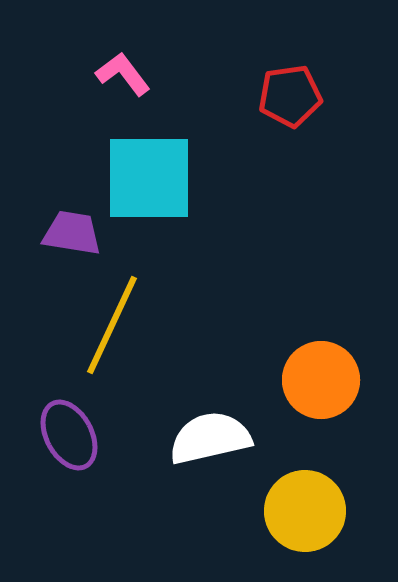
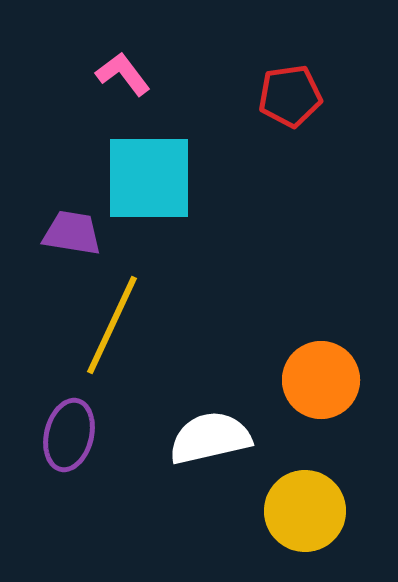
purple ellipse: rotated 42 degrees clockwise
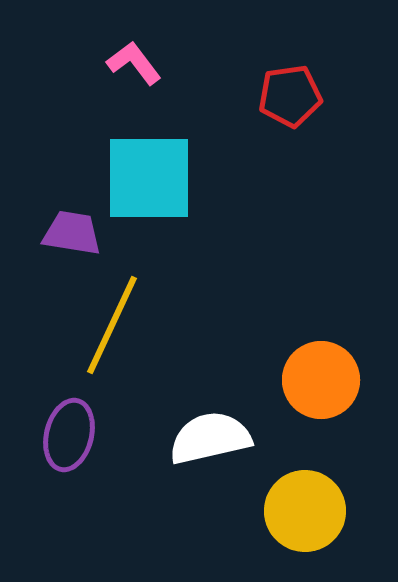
pink L-shape: moved 11 px right, 11 px up
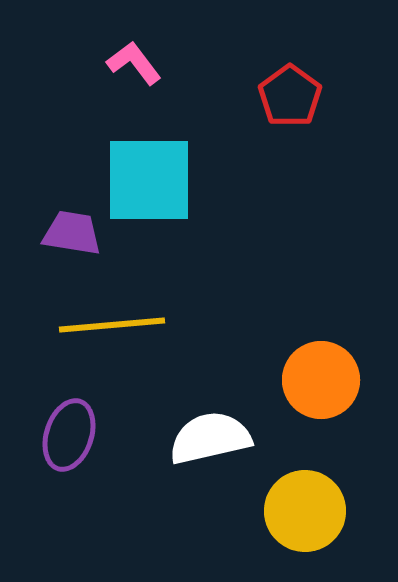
red pentagon: rotated 28 degrees counterclockwise
cyan square: moved 2 px down
yellow line: rotated 60 degrees clockwise
purple ellipse: rotated 4 degrees clockwise
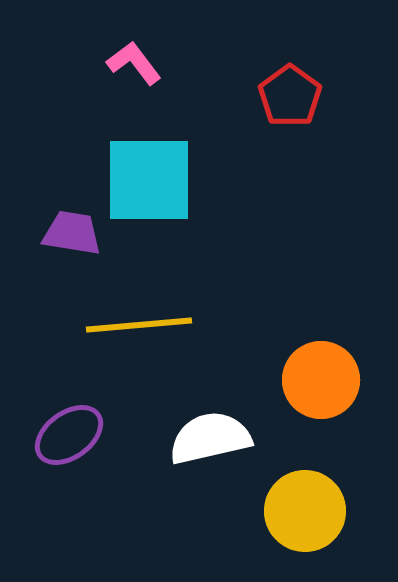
yellow line: moved 27 px right
purple ellipse: rotated 36 degrees clockwise
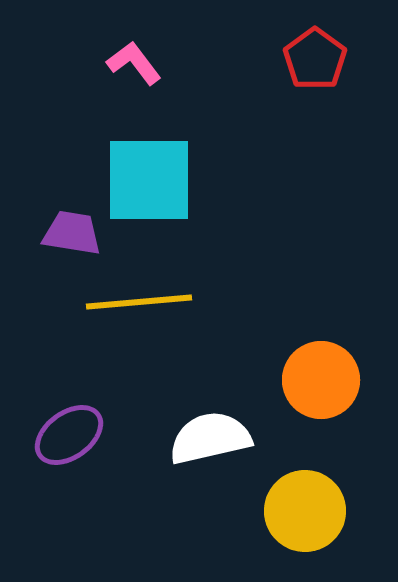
red pentagon: moved 25 px right, 37 px up
yellow line: moved 23 px up
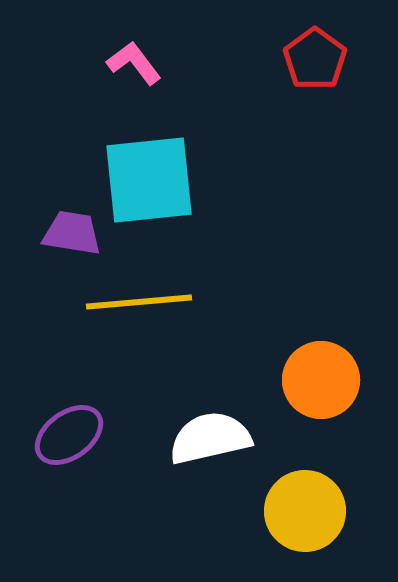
cyan square: rotated 6 degrees counterclockwise
